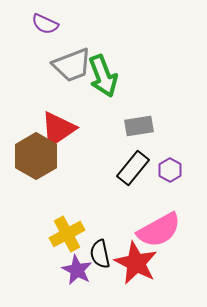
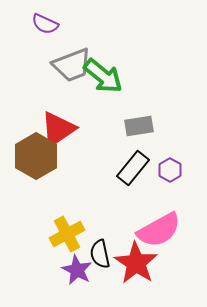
green arrow: rotated 30 degrees counterclockwise
red star: rotated 6 degrees clockwise
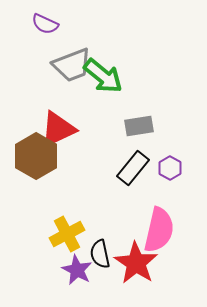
red triangle: rotated 9 degrees clockwise
purple hexagon: moved 2 px up
pink semicircle: rotated 48 degrees counterclockwise
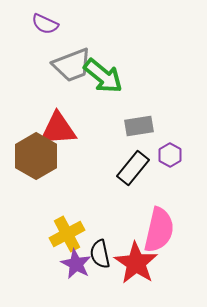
red triangle: rotated 21 degrees clockwise
purple hexagon: moved 13 px up
purple star: moved 1 px left, 6 px up
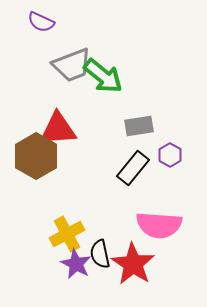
purple semicircle: moved 4 px left, 2 px up
pink semicircle: moved 5 px up; rotated 81 degrees clockwise
red star: moved 3 px left, 1 px down
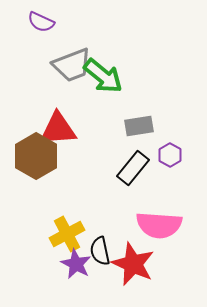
black semicircle: moved 3 px up
red star: rotated 9 degrees counterclockwise
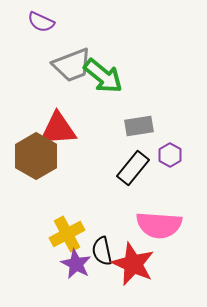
black semicircle: moved 2 px right
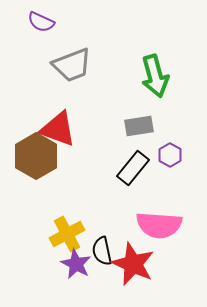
green arrow: moved 52 px right; rotated 36 degrees clockwise
red triangle: rotated 24 degrees clockwise
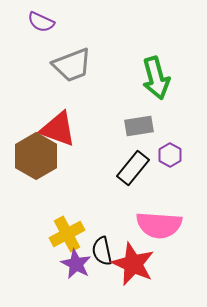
green arrow: moved 1 px right, 2 px down
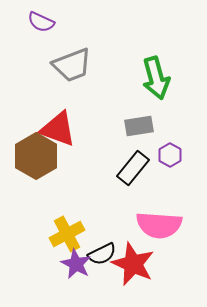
black semicircle: moved 3 px down; rotated 104 degrees counterclockwise
